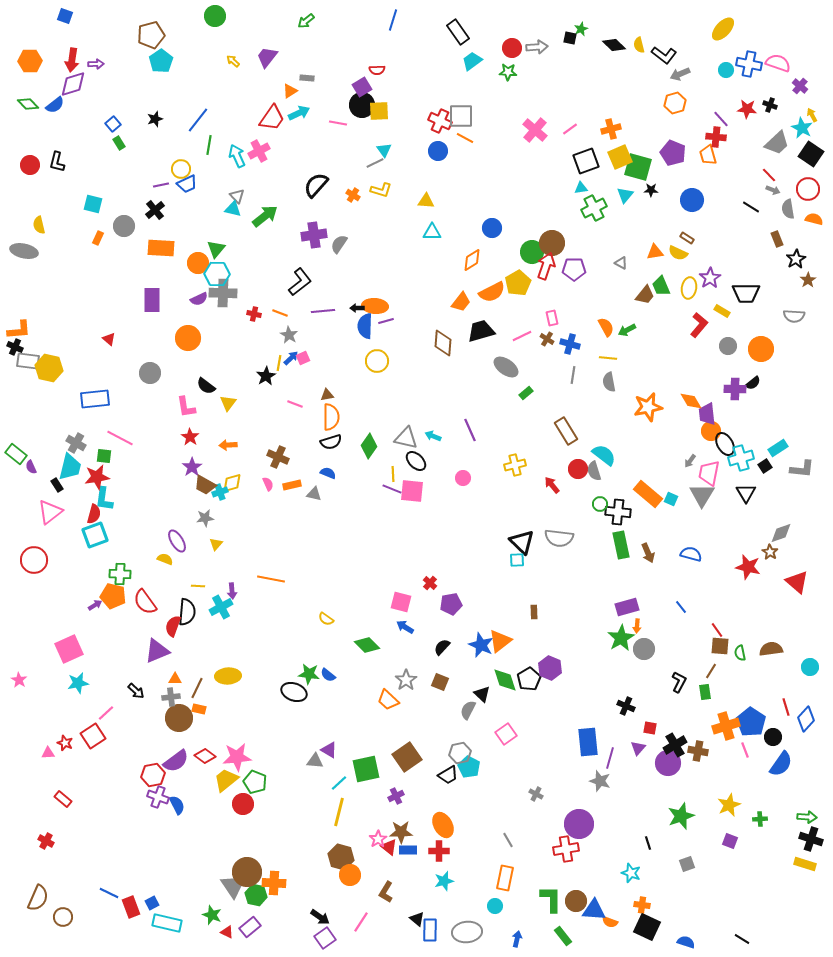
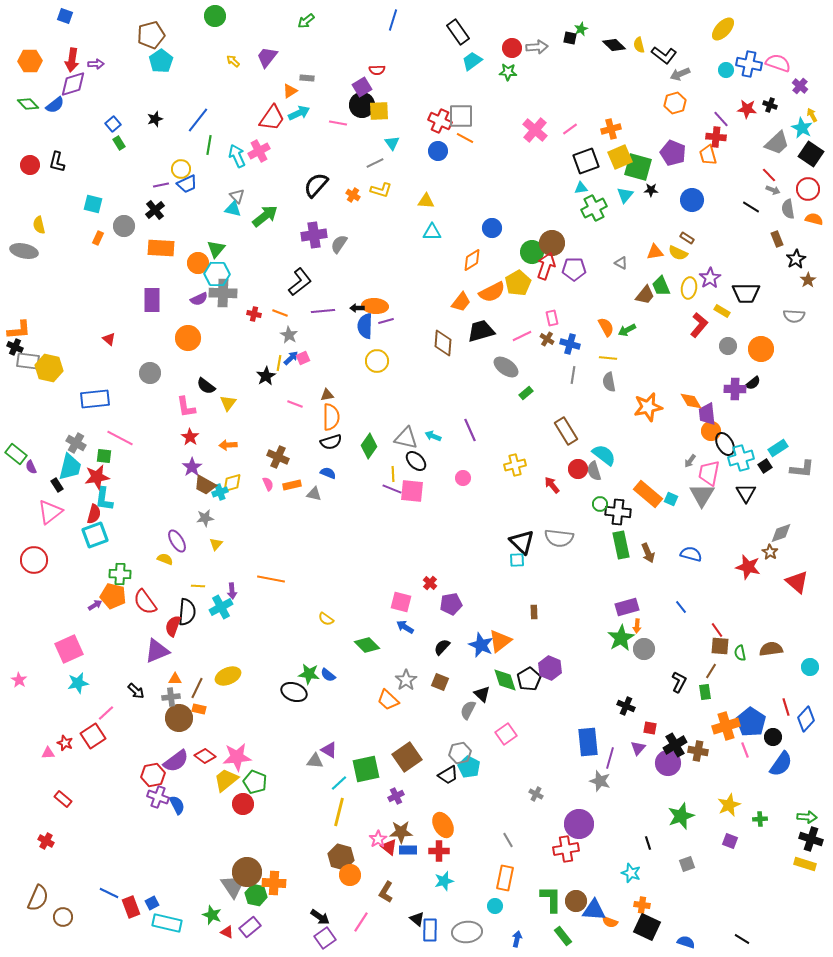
cyan triangle at (384, 150): moved 8 px right, 7 px up
yellow ellipse at (228, 676): rotated 20 degrees counterclockwise
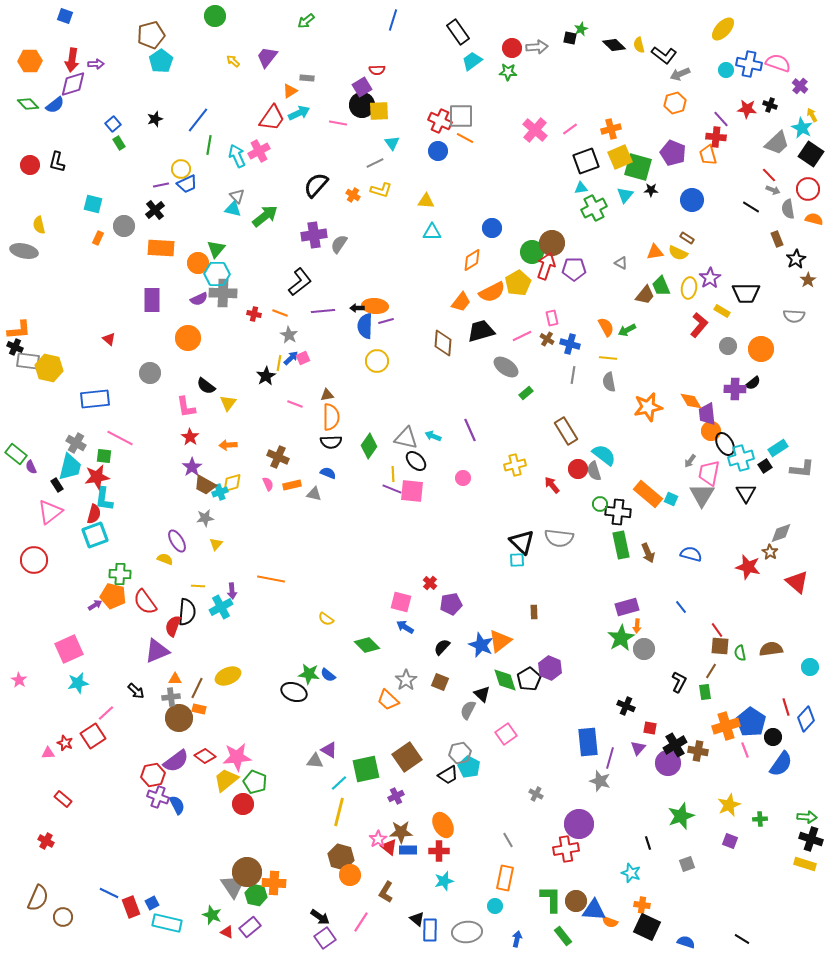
black semicircle at (331, 442): rotated 15 degrees clockwise
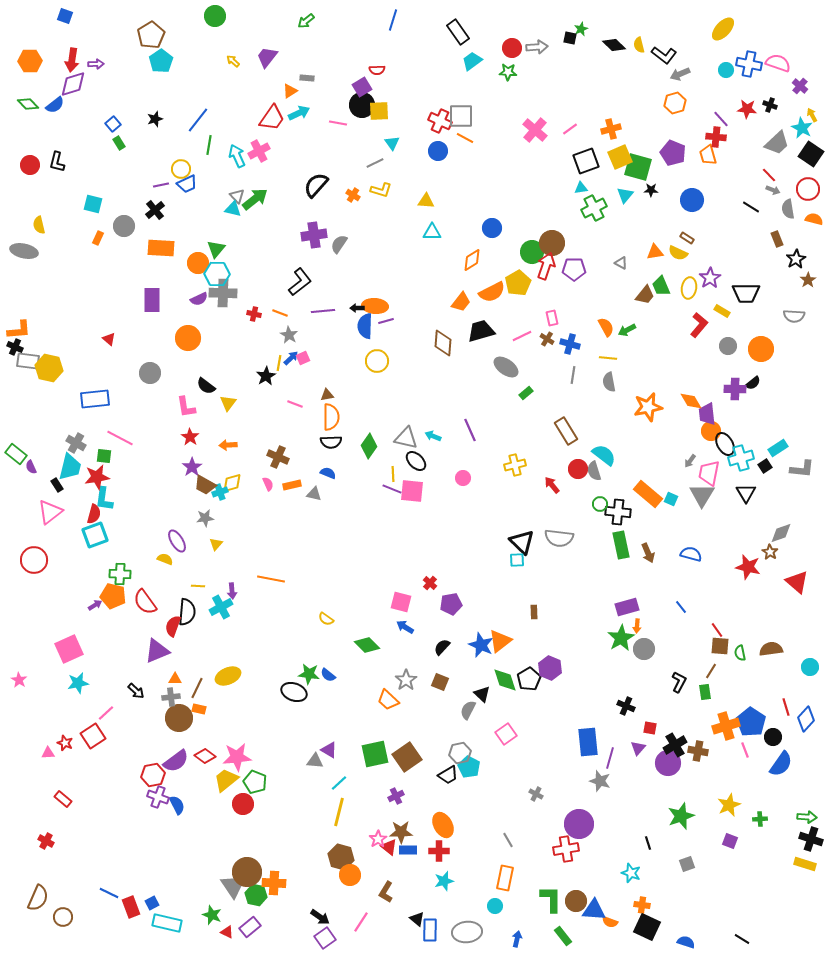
brown pentagon at (151, 35): rotated 16 degrees counterclockwise
green arrow at (265, 216): moved 10 px left, 17 px up
green square at (366, 769): moved 9 px right, 15 px up
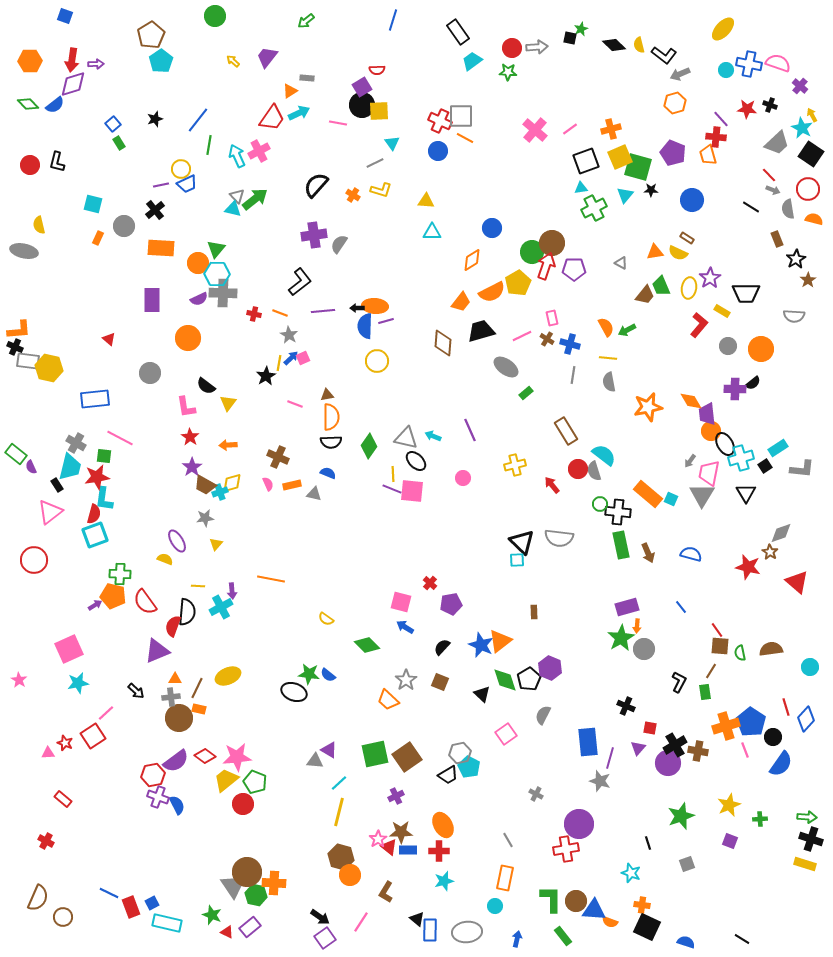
gray semicircle at (468, 710): moved 75 px right, 5 px down
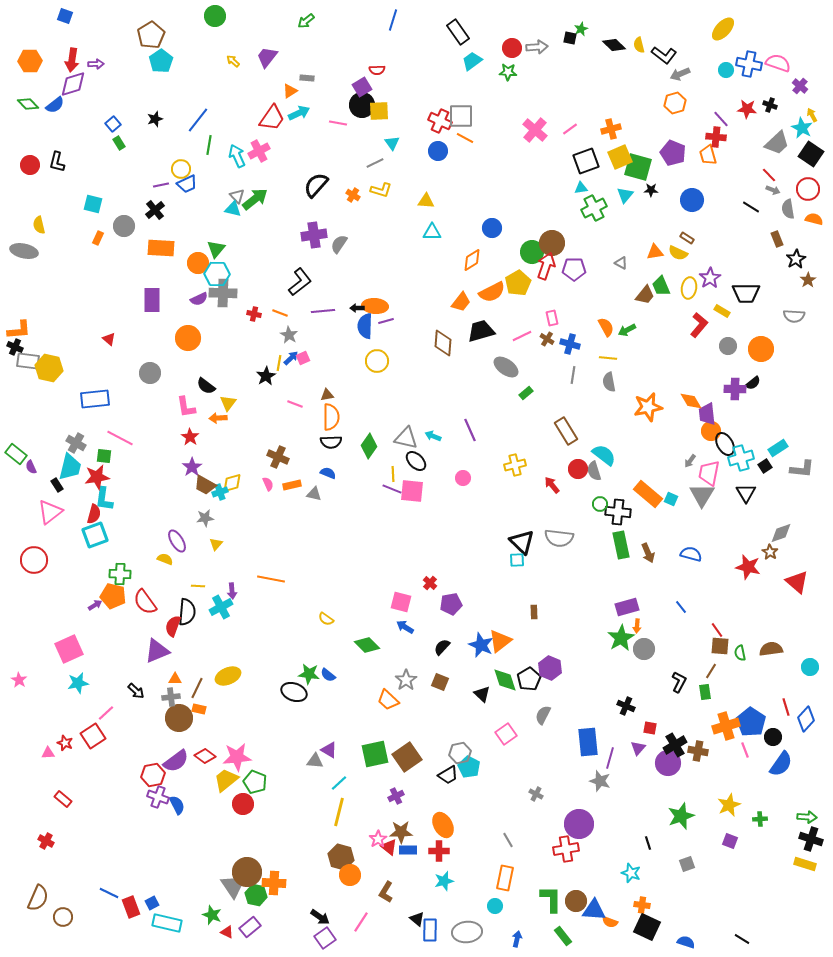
orange arrow at (228, 445): moved 10 px left, 27 px up
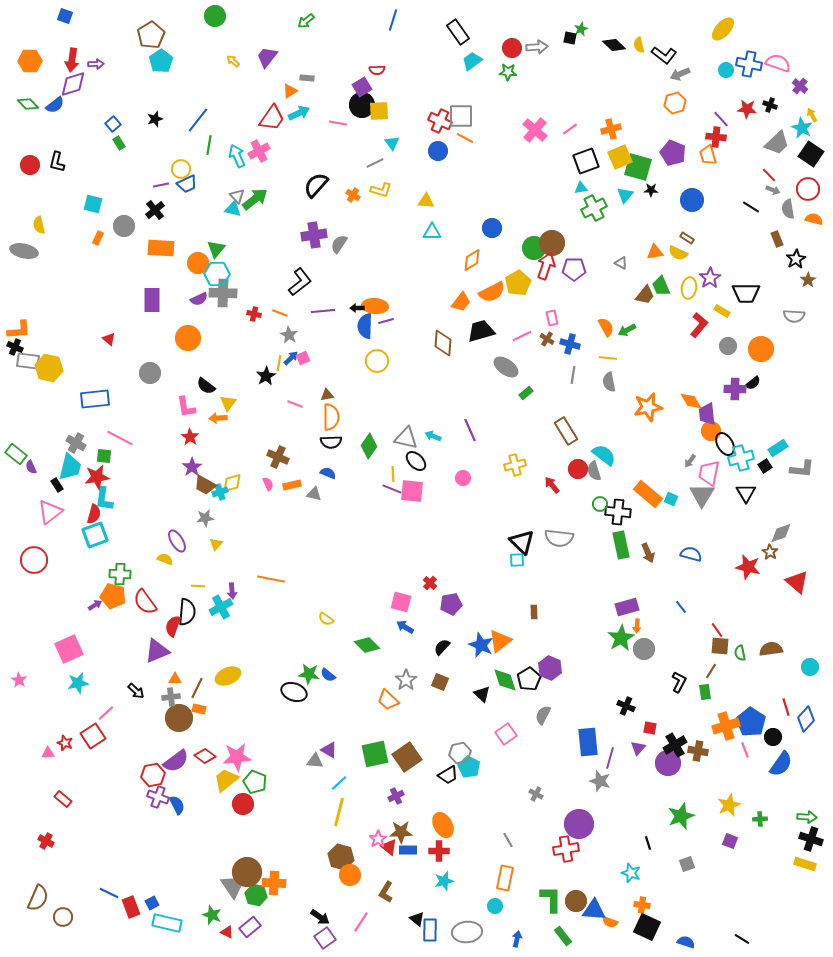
green circle at (532, 252): moved 2 px right, 4 px up
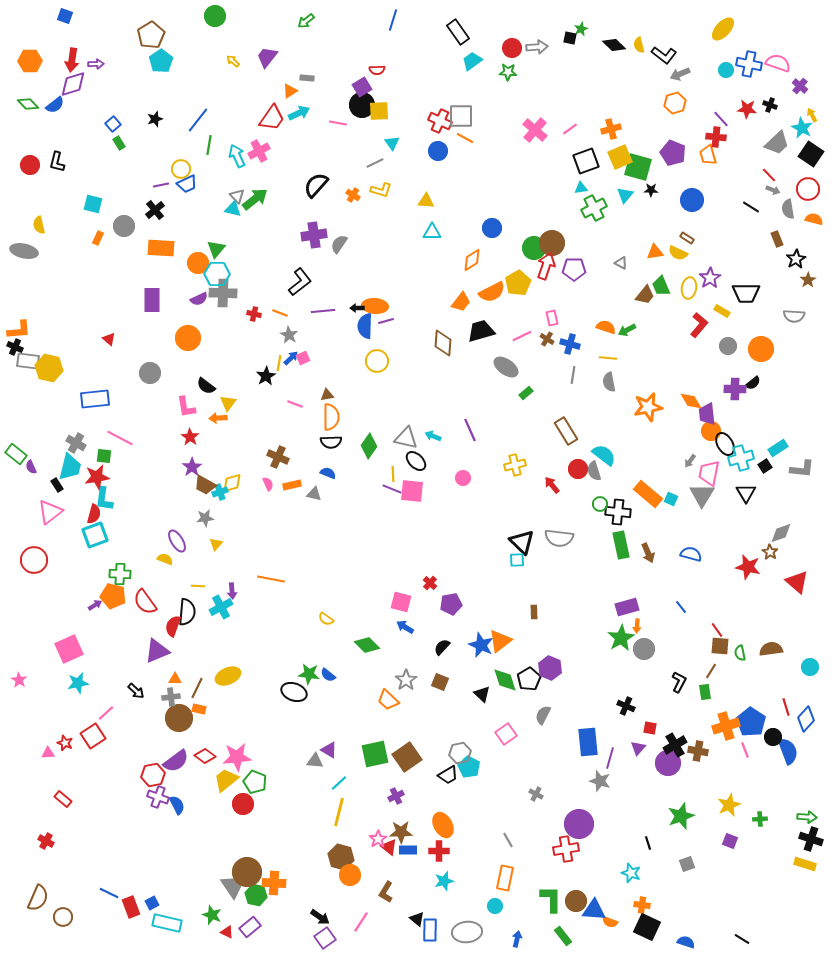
orange semicircle at (606, 327): rotated 42 degrees counterclockwise
blue semicircle at (781, 764): moved 7 px right, 13 px up; rotated 56 degrees counterclockwise
